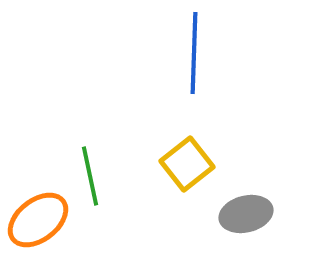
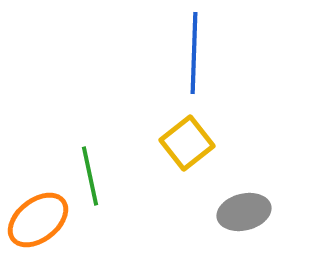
yellow square: moved 21 px up
gray ellipse: moved 2 px left, 2 px up
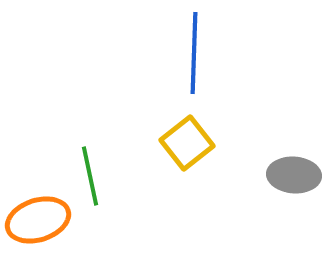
gray ellipse: moved 50 px right, 37 px up; rotated 18 degrees clockwise
orange ellipse: rotated 20 degrees clockwise
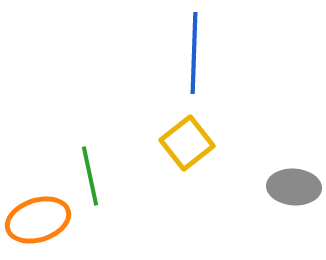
gray ellipse: moved 12 px down
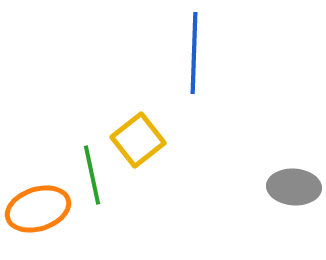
yellow square: moved 49 px left, 3 px up
green line: moved 2 px right, 1 px up
orange ellipse: moved 11 px up
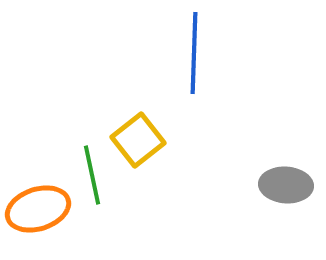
gray ellipse: moved 8 px left, 2 px up
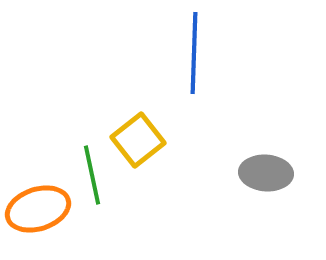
gray ellipse: moved 20 px left, 12 px up
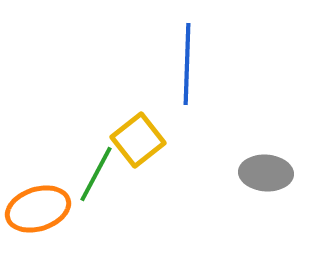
blue line: moved 7 px left, 11 px down
green line: moved 4 px right, 1 px up; rotated 40 degrees clockwise
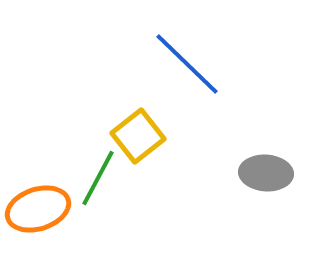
blue line: rotated 48 degrees counterclockwise
yellow square: moved 4 px up
green line: moved 2 px right, 4 px down
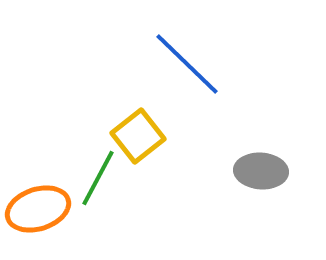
gray ellipse: moved 5 px left, 2 px up
